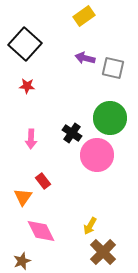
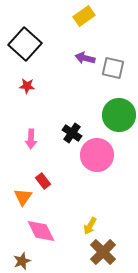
green circle: moved 9 px right, 3 px up
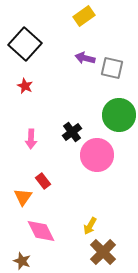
gray square: moved 1 px left
red star: moved 2 px left; rotated 21 degrees clockwise
black cross: moved 1 px up; rotated 18 degrees clockwise
brown star: rotated 30 degrees counterclockwise
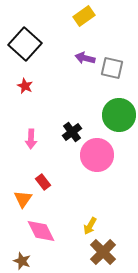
red rectangle: moved 1 px down
orange triangle: moved 2 px down
